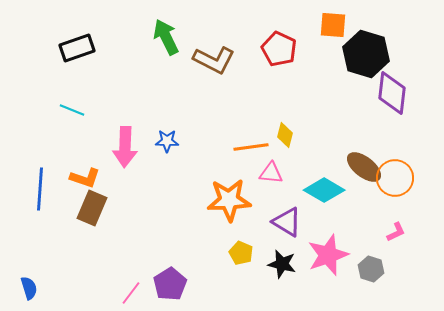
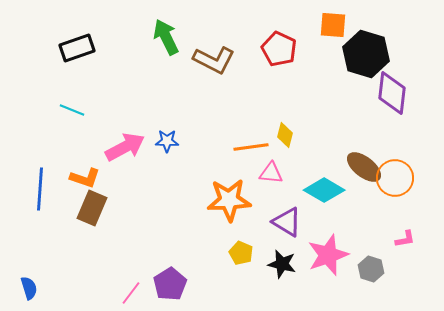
pink arrow: rotated 120 degrees counterclockwise
pink L-shape: moved 9 px right, 7 px down; rotated 15 degrees clockwise
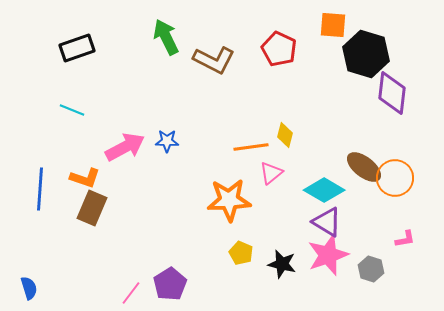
pink triangle: rotated 45 degrees counterclockwise
purple triangle: moved 40 px right
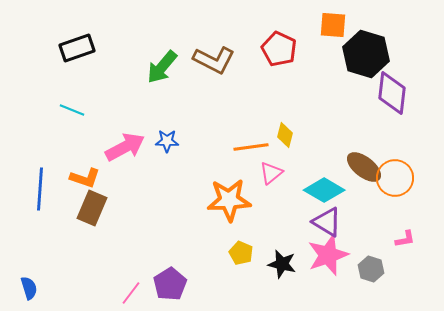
green arrow: moved 4 px left, 30 px down; rotated 114 degrees counterclockwise
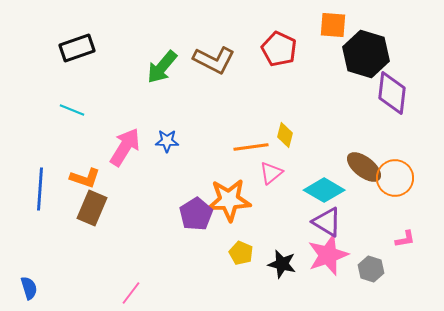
pink arrow: rotated 30 degrees counterclockwise
purple pentagon: moved 26 px right, 70 px up
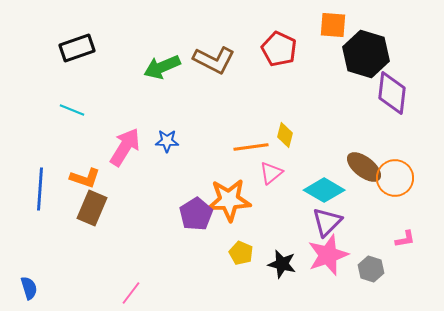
green arrow: rotated 27 degrees clockwise
purple triangle: rotated 44 degrees clockwise
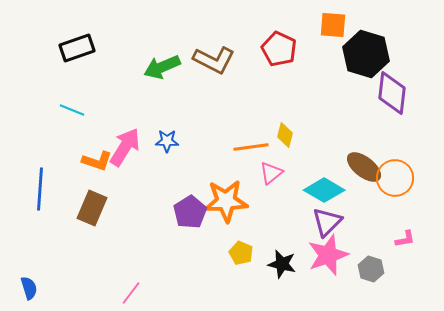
orange L-shape: moved 12 px right, 17 px up
orange star: moved 3 px left, 1 px down
purple pentagon: moved 6 px left, 2 px up
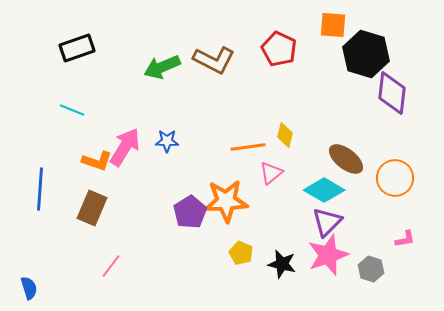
orange line: moved 3 px left
brown ellipse: moved 18 px left, 8 px up
pink line: moved 20 px left, 27 px up
